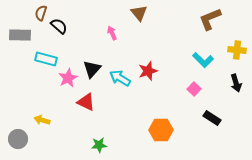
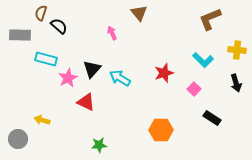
red star: moved 16 px right, 2 px down
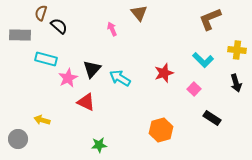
pink arrow: moved 4 px up
orange hexagon: rotated 15 degrees counterclockwise
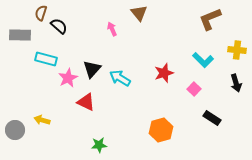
gray circle: moved 3 px left, 9 px up
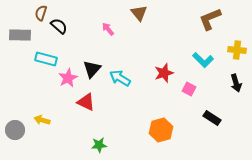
pink arrow: moved 4 px left; rotated 16 degrees counterclockwise
pink square: moved 5 px left; rotated 16 degrees counterclockwise
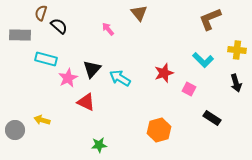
orange hexagon: moved 2 px left
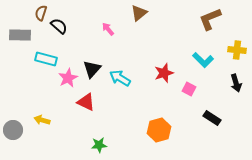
brown triangle: rotated 30 degrees clockwise
gray circle: moved 2 px left
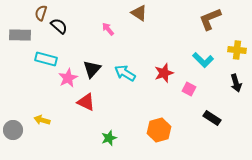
brown triangle: rotated 48 degrees counterclockwise
cyan arrow: moved 5 px right, 5 px up
green star: moved 10 px right, 7 px up; rotated 14 degrees counterclockwise
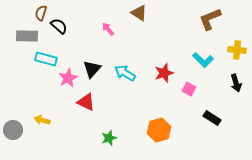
gray rectangle: moved 7 px right, 1 px down
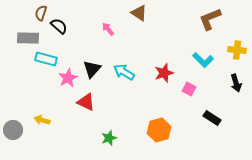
gray rectangle: moved 1 px right, 2 px down
cyan arrow: moved 1 px left, 1 px up
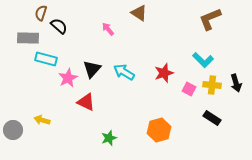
yellow cross: moved 25 px left, 35 px down
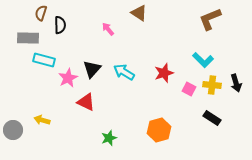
black semicircle: moved 1 px right, 1 px up; rotated 48 degrees clockwise
cyan rectangle: moved 2 px left, 1 px down
